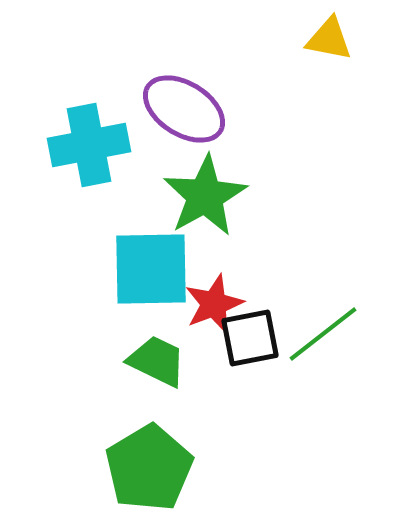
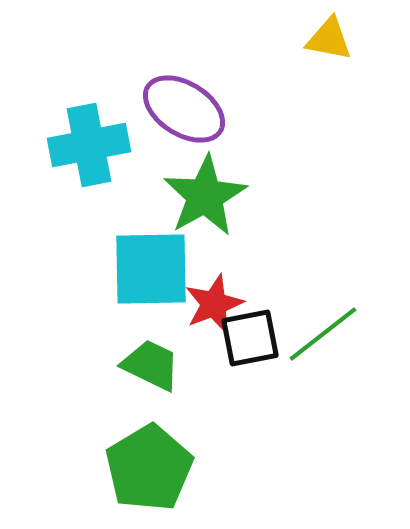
green trapezoid: moved 6 px left, 4 px down
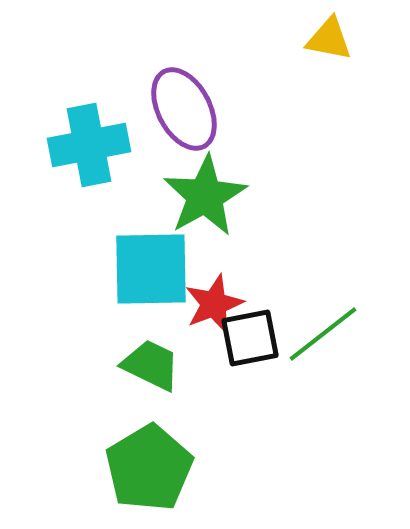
purple ellipse: rotated 30 degrees clockwise
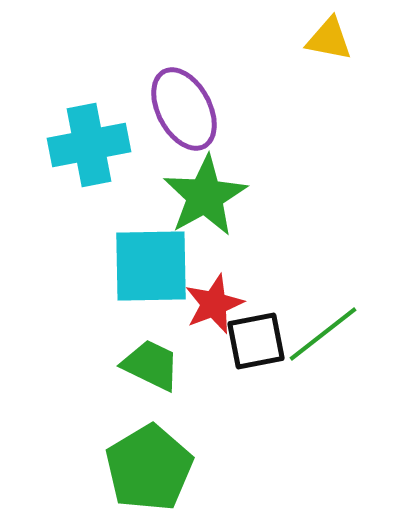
cyan square: moved 3 px up
black square: moved 6 px right, 3 px down
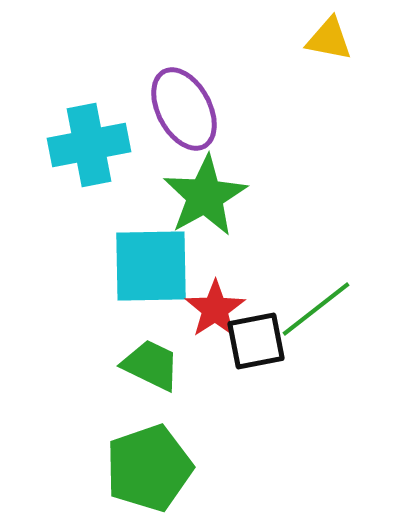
red star: moved 1 px right, 5 px down; rotated 12 degrees counterclockwise
green line: moved 7 px left, 25 px up
green pentagon: rotated 12 degrees clockwise
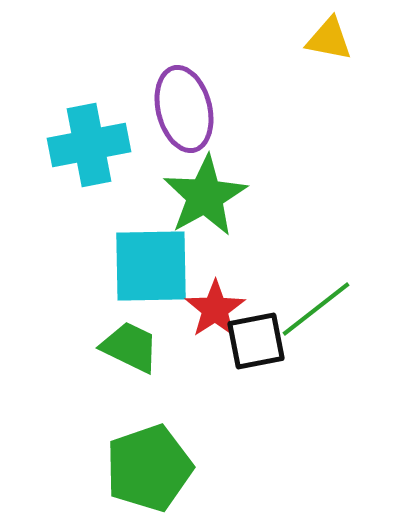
purple ellipse: rotated 14 degrees clockwise
green trapezoid: moved 21 px left, 18 px up
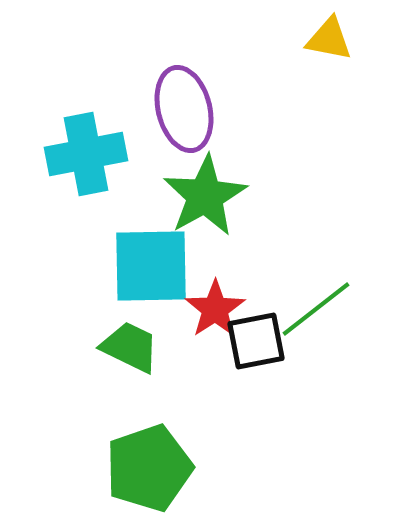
cyan cross: moved 3 px left, 9 px down
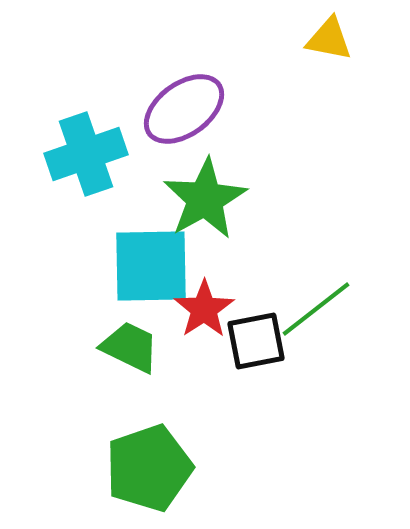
purple ellipse: rotated 68 degrees clockwise
cyan cross: rotated 8 degrees counterclockwise
green star: moved 3 px down
red star: moved 11 px left
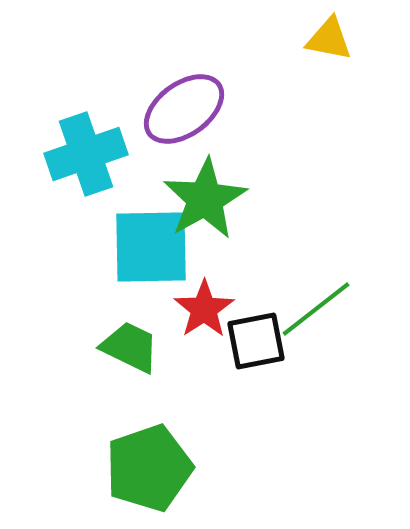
cyan square: moved 19 px up
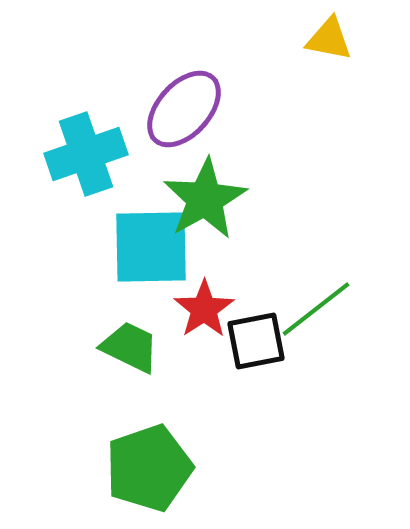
purple ellipse: rotated 12 degrees counterclockwise
